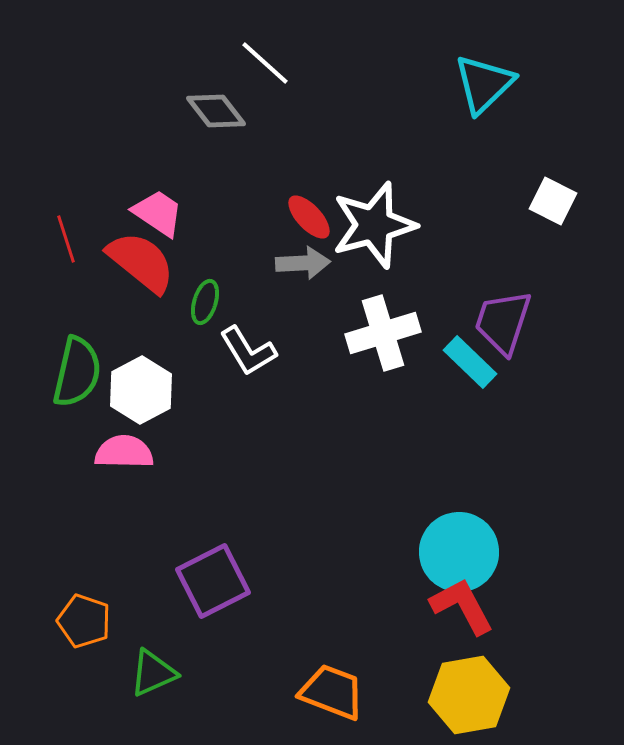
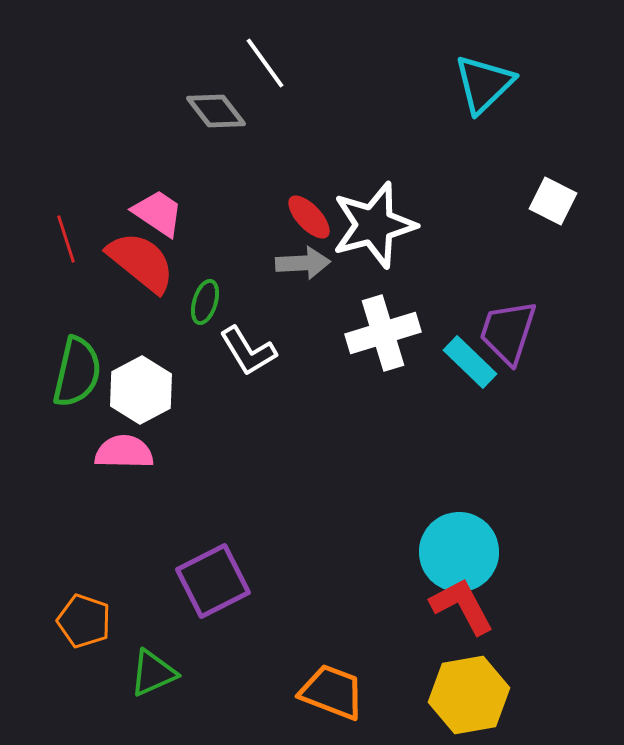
white line: rotated 12 degrees clockwise
purple trapezoid: moved 5 px right, 10 px down
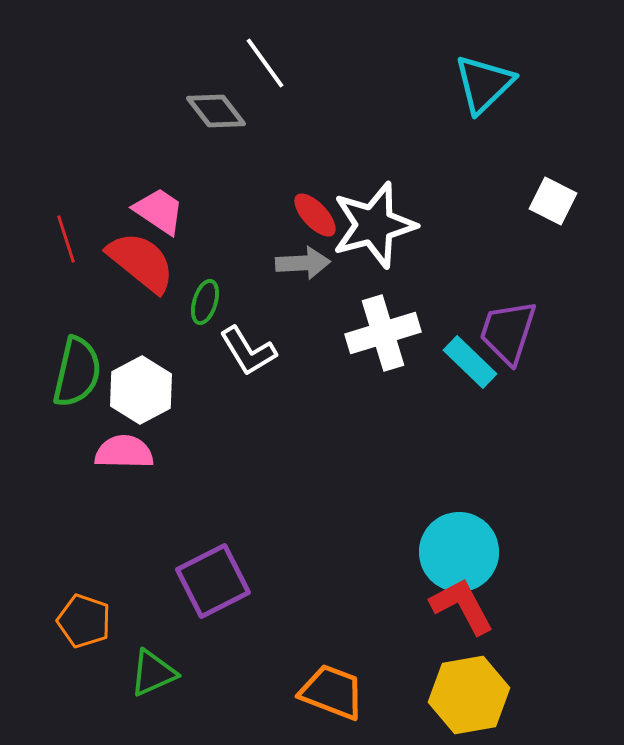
pink trapezoid: moved 1 px right, 2 px up
red ellipse: moved 6 px right, 2 px up
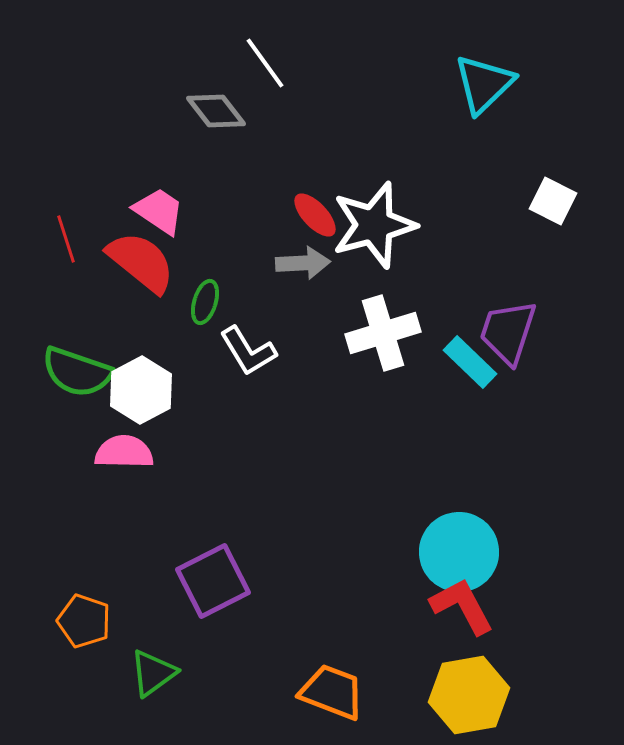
green semicircle: rotated 96 degrees clockwise
green triangle: rotated 12 degrees counterclockwise
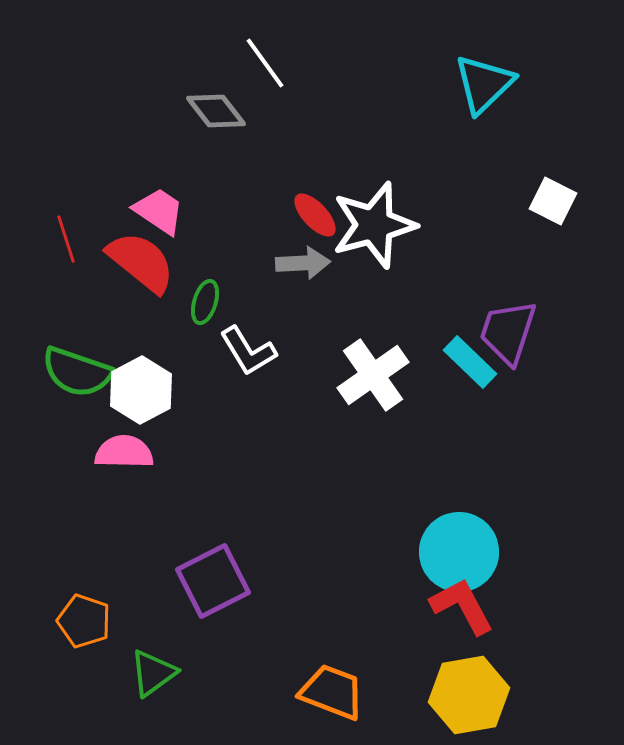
white cross: moved 10 px left, 42 px down; rotated 18 degrees counterclockwise
